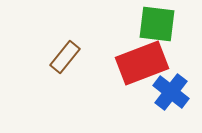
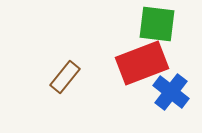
brown rectangle: moved 20 px down
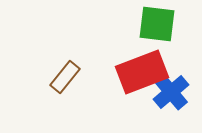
red rectangle: moved 9 px down
blue cross: rotated 12 degrees clockwise
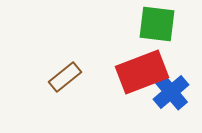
brown rectangle: rotated 12 degrees clockwise
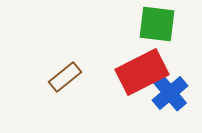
red rectangle: rotated 6 degrees counterclockwise
blue cross: moved 1 px left, 1 px down
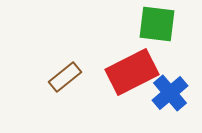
red rectangle: moved 10 px left
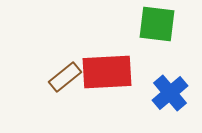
red rectangle: moved 25 px left; rotated 24 degrees clockwise
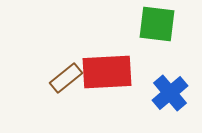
brown rectangle: moved 1 px right, 1 px down
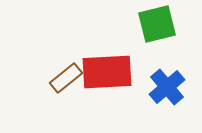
green square: rotated 21 degrees counterclockwise
blue cross: moved 3 px left, 6 px up
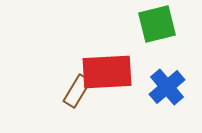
brown rectangle: moved 11 px right, 13 px down; rotated 20 degrees counterclockwise
